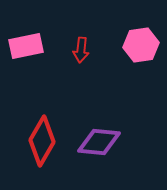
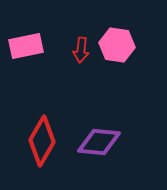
pink hexagon: moved 24 px left; rotated 16 degrees clockwise
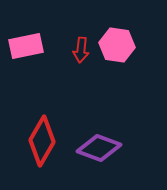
purple diamond: moved 6 px down; rotated 15 degrees clockwise
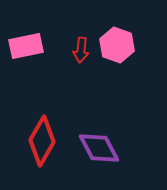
pink hexagon: rotated 12 degrees clockwise
purple diamond: rotated 42 degrees clockwise
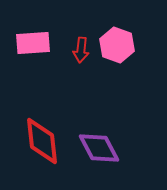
pink rectangle: moved 7 px right, 3 px up; rotated 8 degrees clockwise
red diamond: rotated 36 degrees counterclockwise
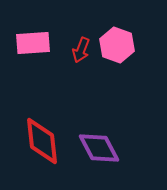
red arrow: rotated 15 degrees clockwise
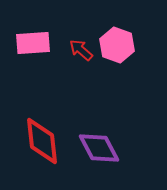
red arrow: rotated 110 degrees clockwise
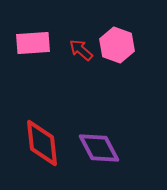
red diamond: moved 2 px down
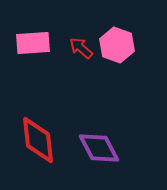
red arrow: moved 2 px up
red diamond: moved 4 px left, 3 px up
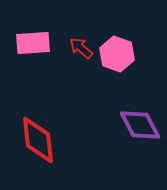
pink hexagon: moved 9 px down
purple diamond: moved 41 px right, 23 px up
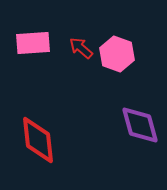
purple diamond: rotated 12 degrees clockwise
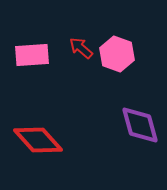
pink rectangle: moved 1 px left, 12 px down
red diamond: rotated 36 degrees counterclockwise
